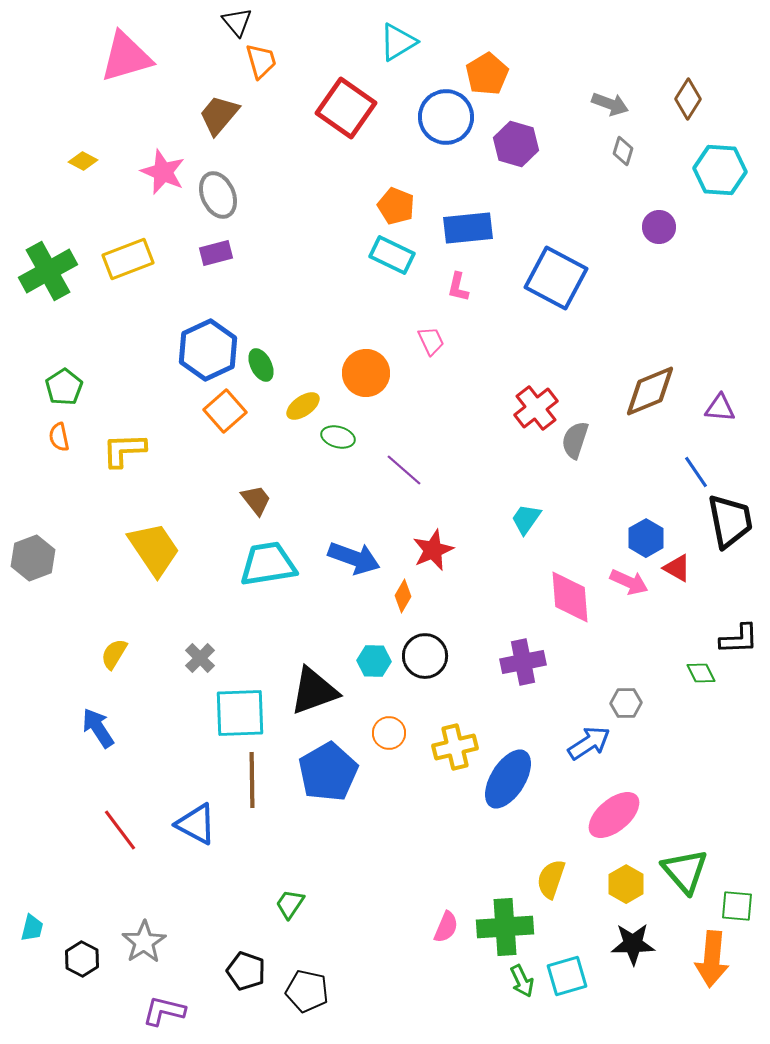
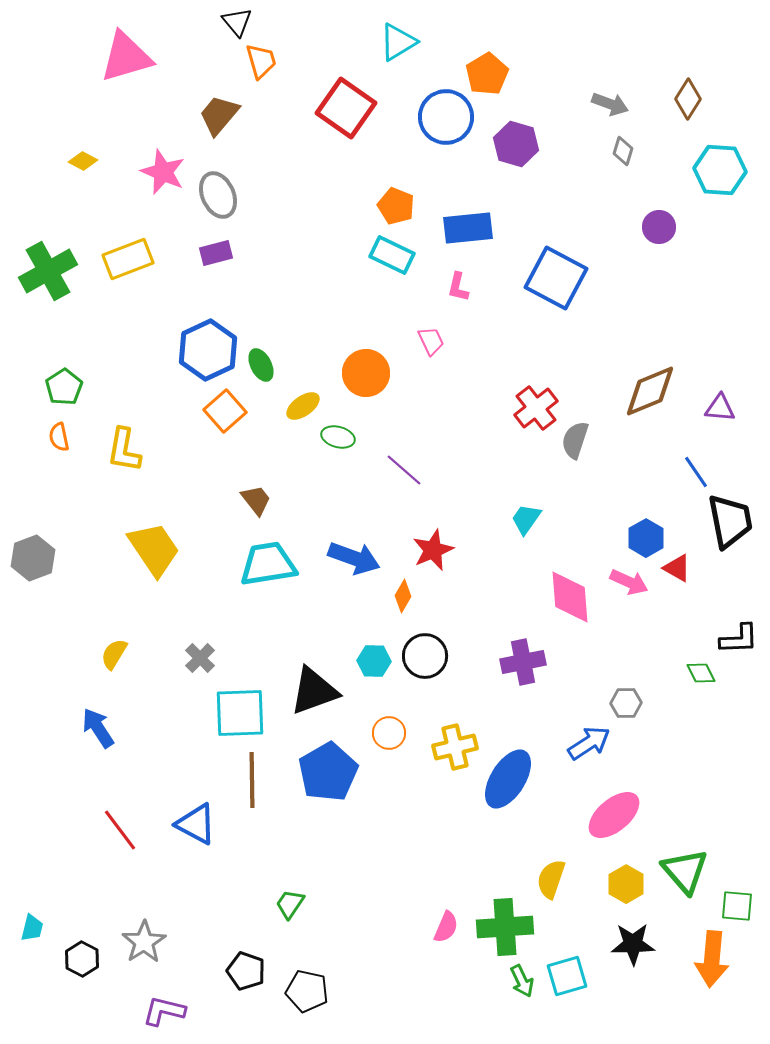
yellow L-shape at (124, 450): rotated 78 degrees counterclockwise
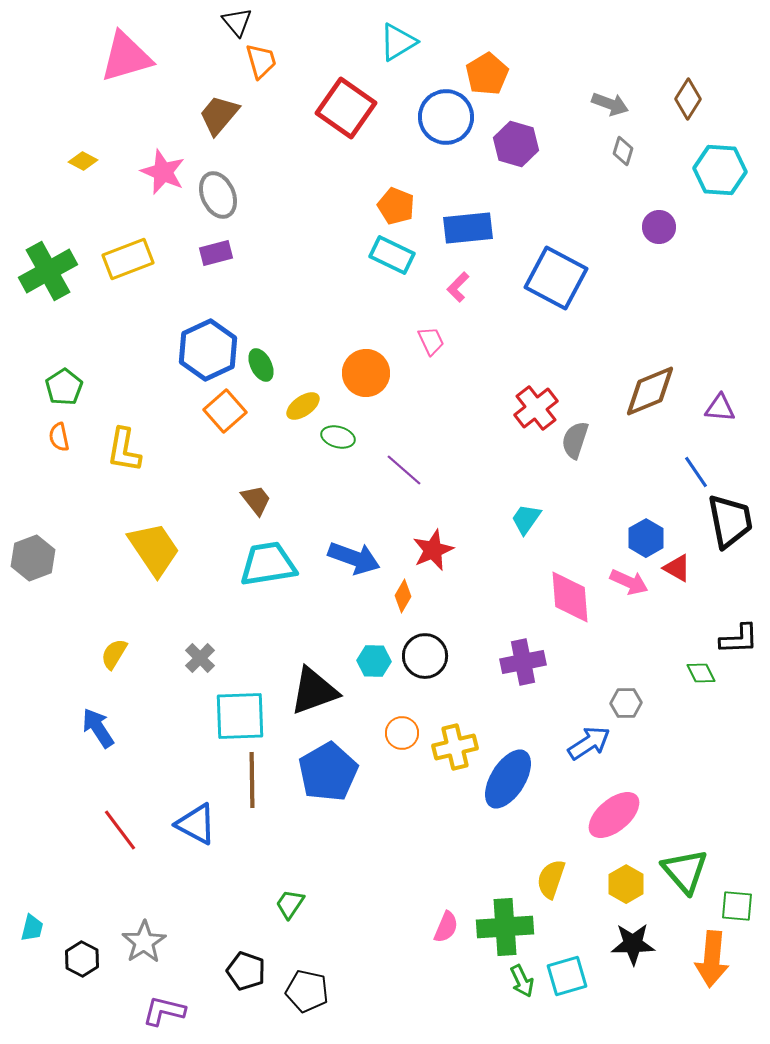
pink L-shape at (458, 287): rotated 32 degrees clockwise
cyan square at (240, 713): moved 3 px down
orange circle at (389, 733): moved 13 px right
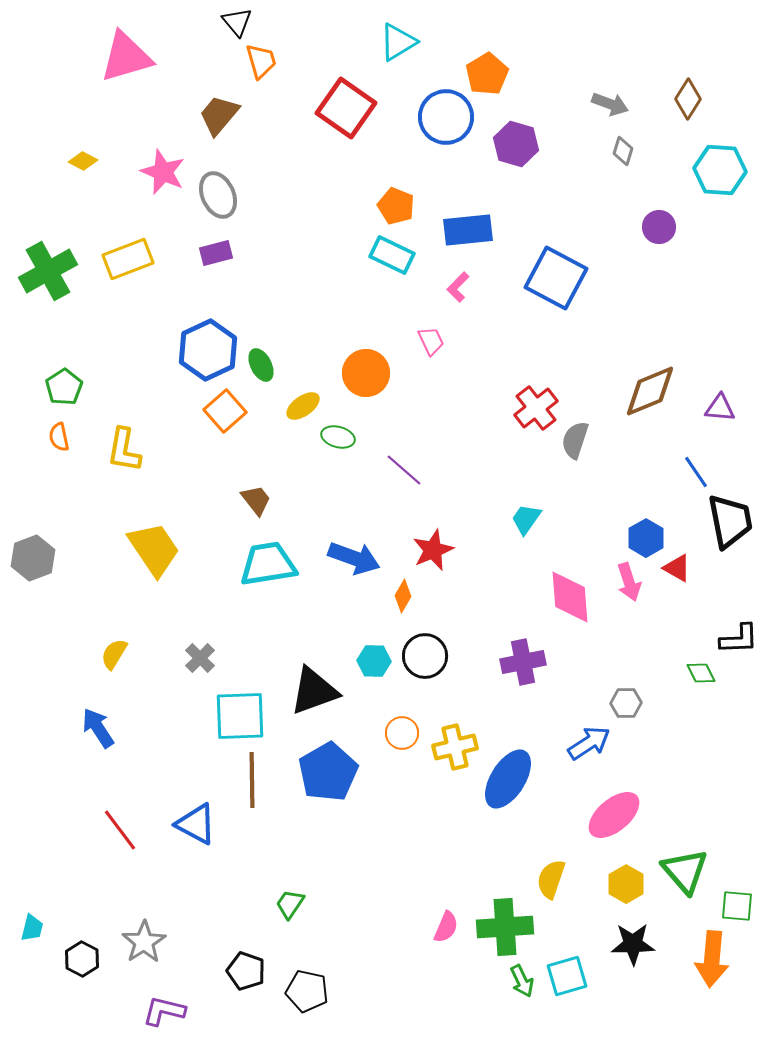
blue rectangle at (468, 228): moved 2 px down
pink arrow at (629, 582): rotated 48 degrees clockwise
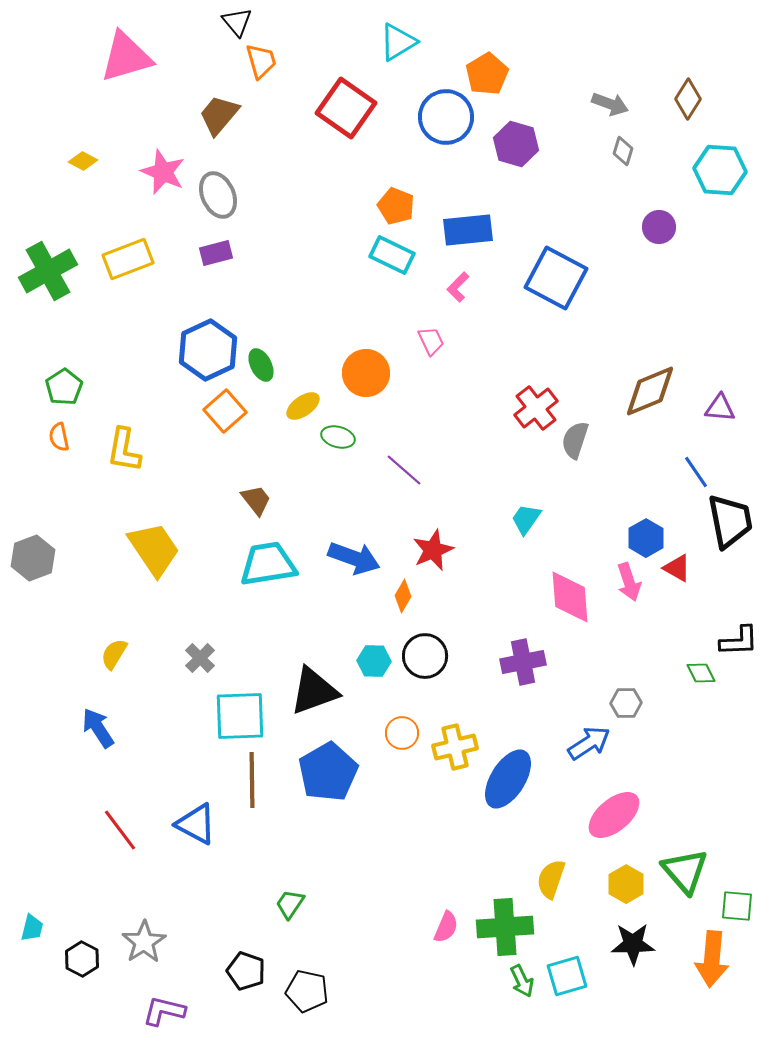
black L-shape at (739, 639): moved 2 px down
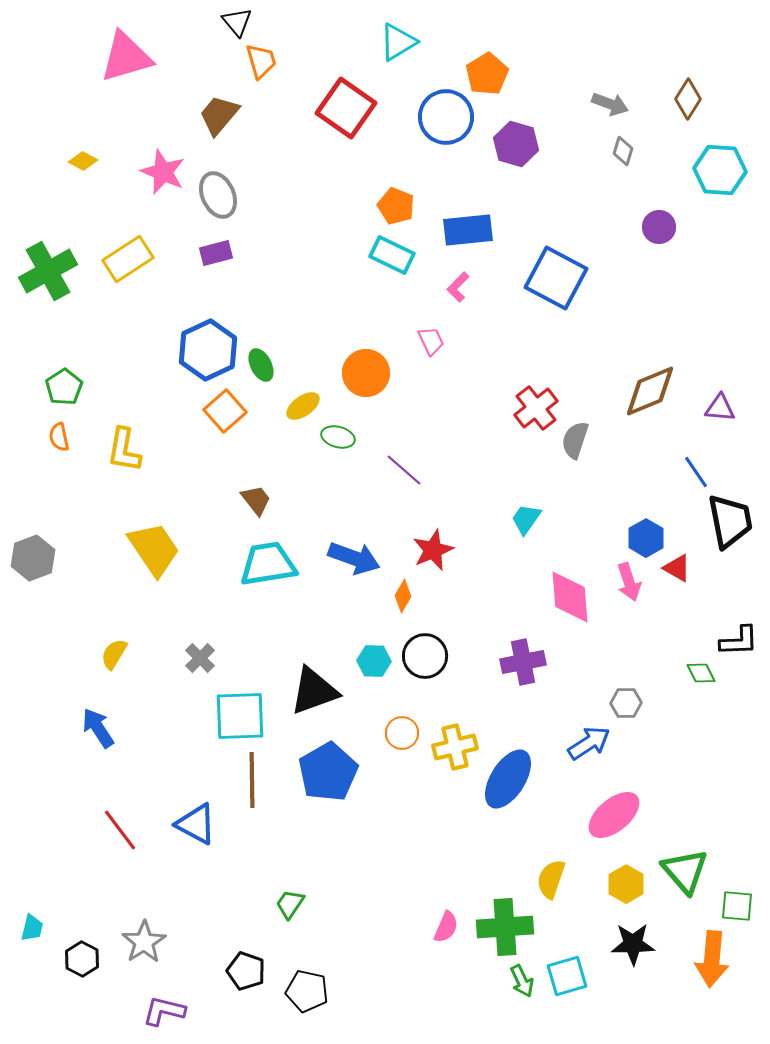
yellow rectangle at (128, 259): rotated 12 degrees counterclockwise
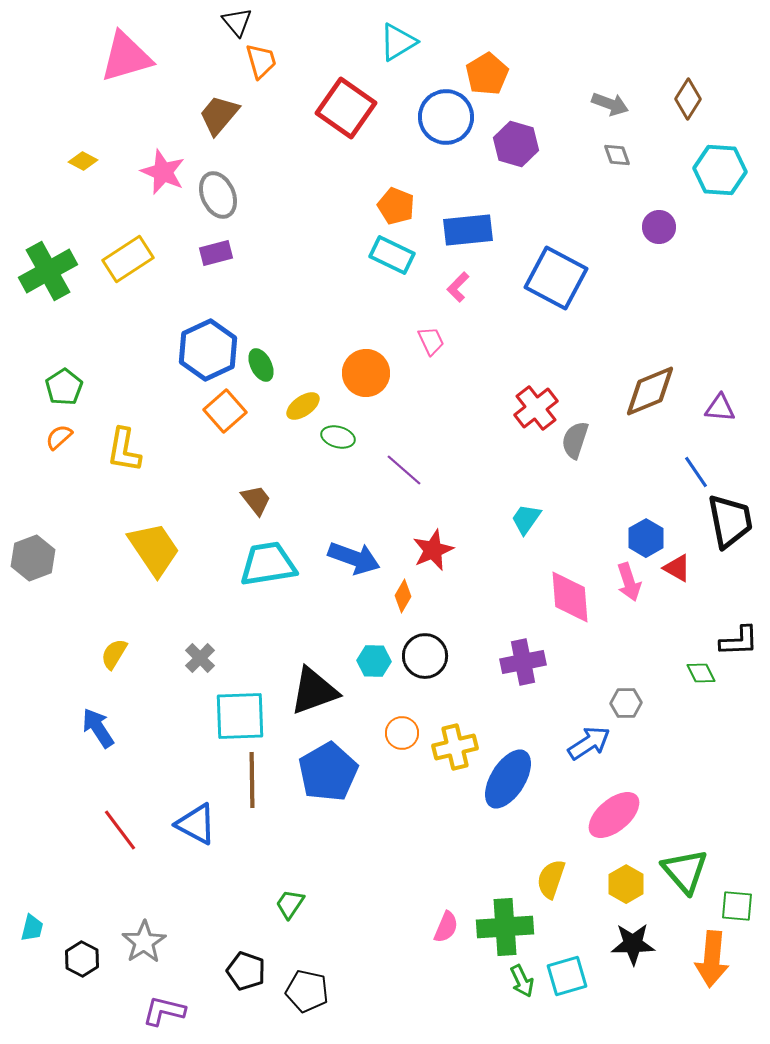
gray diamond at (623, 151): moved 6 px left, 4 px down; rotated 36 degrees counterclockwise
orange semicircle at (59, 437): rotated 60 degrees clockwise
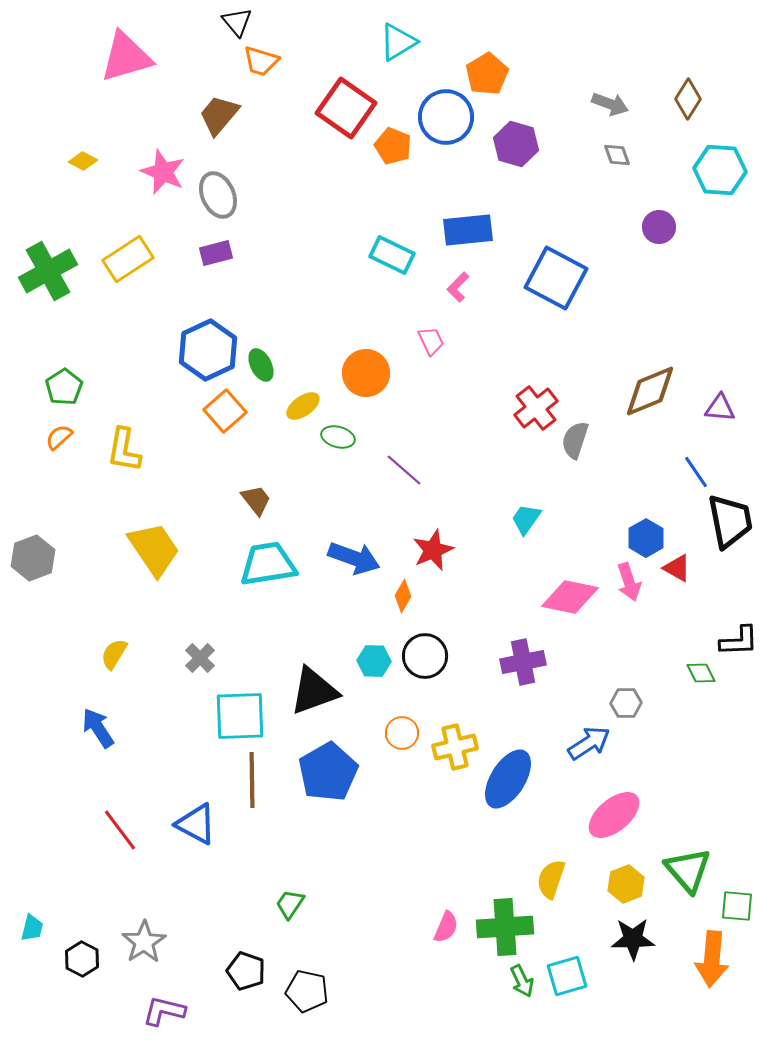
orange trapezoid at (261, 61): rotated 123 degrees clockwise
orange pentagon at (396, 206): moved 3 px left, 60 px up
pink diamond at (570, 597): rotated 74 degrees counterclockwise
green triangle at (685, 871): moved 3 px right, 1 px up
yellow hexagon at (626, 884): rotated 9 degrees clockwise
black star at (633, 944): moved 5 px up
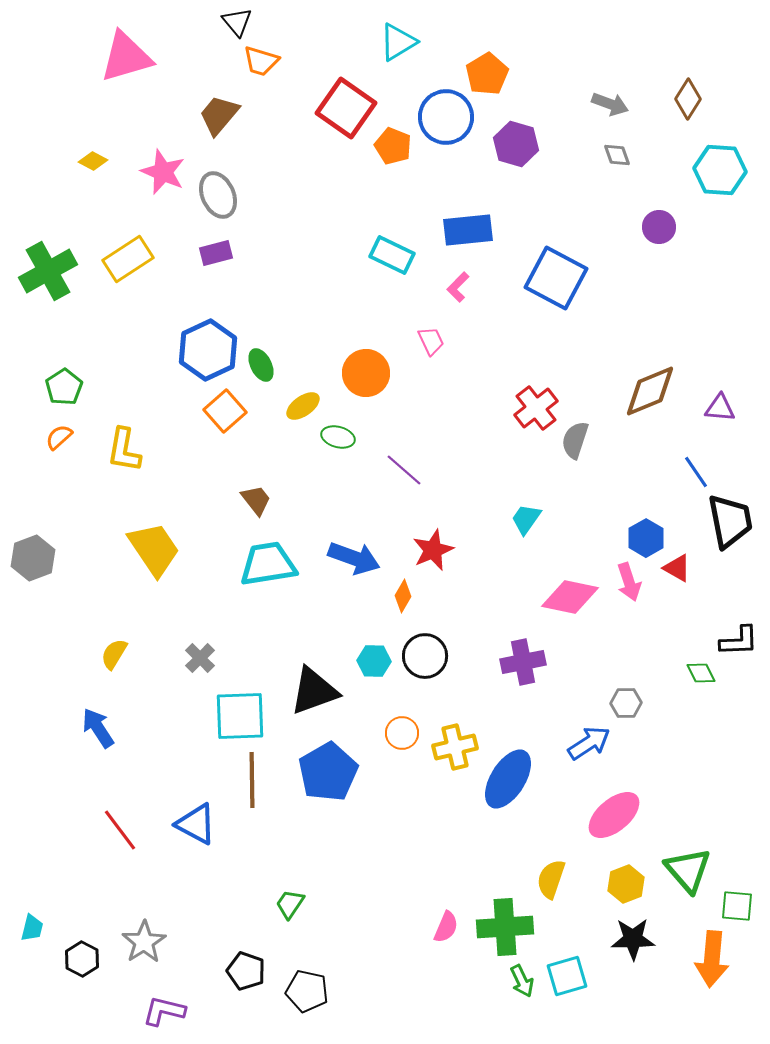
yellow diamond at (83, 161): moved 10 px right
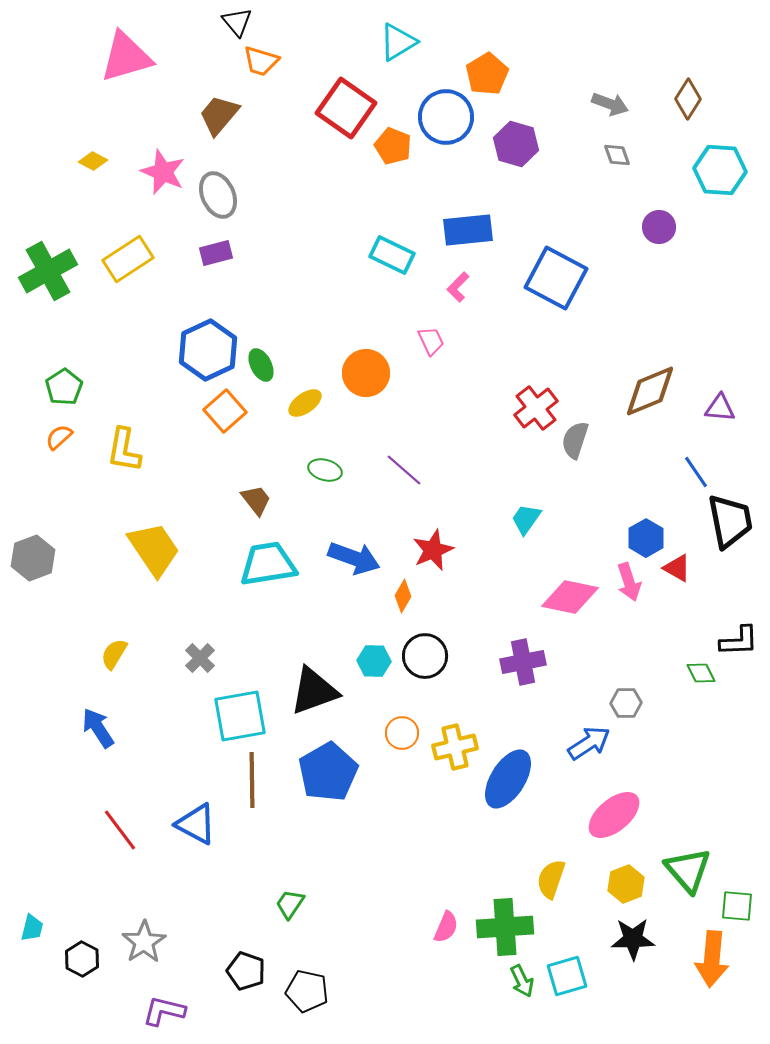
yellow ellipse at (303, 406): moved 2 px right, 3 px up
green ellipse at (338, 437): moved 13 px left, 33 px down
cyan square at (240, 716): rotated 8 degrees counterclockwise
